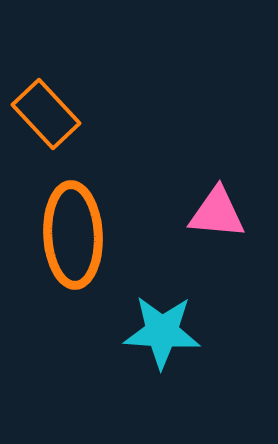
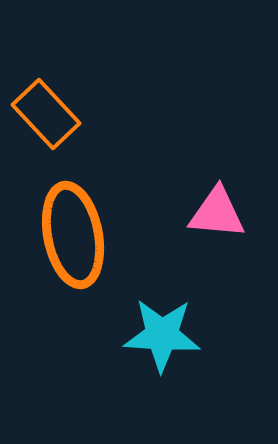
orange ellipse: rotated 8 degrees counterclockwise
cyan star: moved 3 px down
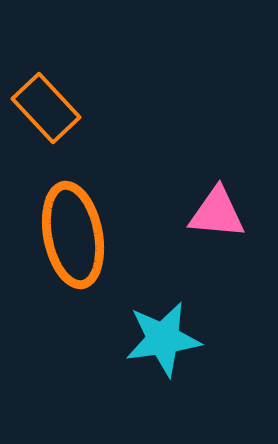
orange rectangle: moved 6 px up
cyan star: moved 1 px right, 4 px down; rotated 12 degrees counterclockwise
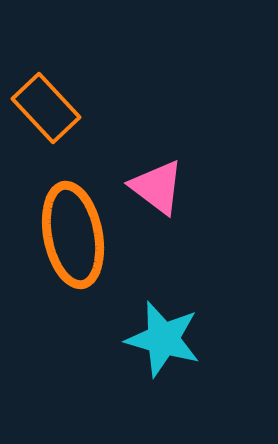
pink triangle: moved 60 px left, 26 px up; rotated 32 degrees clockwise
cyan star: rotated 24 degrees clockwise
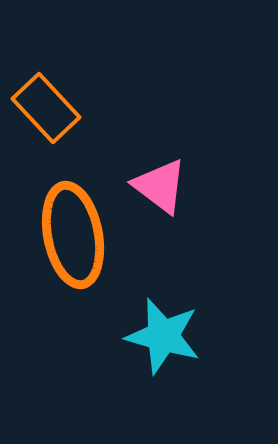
pink triangle: moved 3 px right, 1 px up
cyan star: moved 3 px up
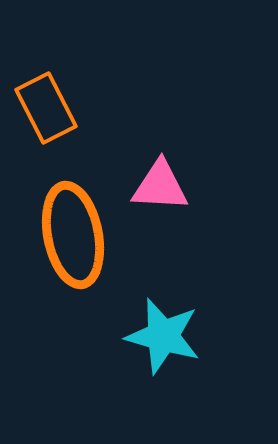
orange rectangle: rotated 16 degrees clockwise
pink triangle: rotated 34 degrees counterclockwise
